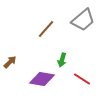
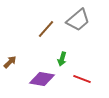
gray trapezoid: moved 5 px left
green arrow: moved 1 px up
red line: rotated 12 degrees counterclockwise
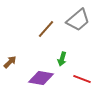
purple diamond: moved 1 px left, 1 px up
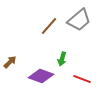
gray trapezoid: moved 1 px right
brown line: moved 3 px right, 3 px up
purple diamond: moved 2 px up; rotated 10 degrees clockwise
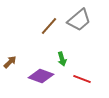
green arrow: rotated 32 degrees counterclockwise
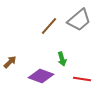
red line: rotated 12 degrees counterclockwise
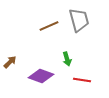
gray trapezoid: rotated 65 degrees counterclockwise
brown line: rotated 24 degrees clockwise
green arrow: moved 5 px right
red line: moved 1 px down
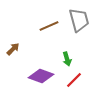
brown arrow: moved 3 px right, 13 px up
red line: moved 8 px left; rotated 54 degrees counterclockwise
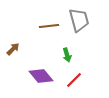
brown line: rotated 18 degrees clockwise
green arrow: moved 4 px up
purple diamond: rotated 30 degrees clockwise
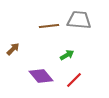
gray trapezoid: rotated 70 degrees counterclockwise
green arrow: rotated 104 degrees counterclockwise
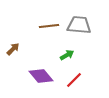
gray trapezoid: moved 5 px down
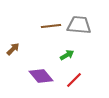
brown line: moved 2 px right
